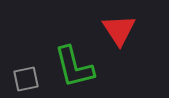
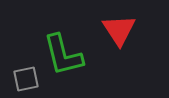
green L-shape: moved 11 px left, 12 px up
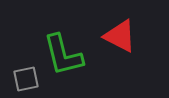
red triangle: moved 1 px right, 6 px down; rotated 30 degrees counterclockwise
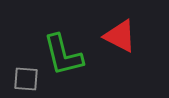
gray square: rotated 16 degrees clockwise
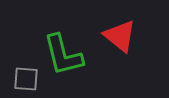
red triangle: rotated 12 degrees clockwise
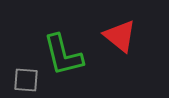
gray square: moved 1 px down
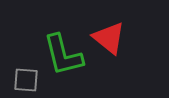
red triangle: moved 11 px left, 2 px down
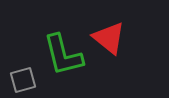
gray square: moved 3 px left; rotated 20 degrees counterclockwise
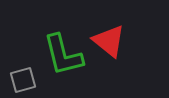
red triangle: moved 3 px down
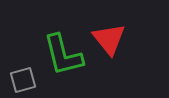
red triangle: moved 2 px up; rotated 12 degrees clockwise
